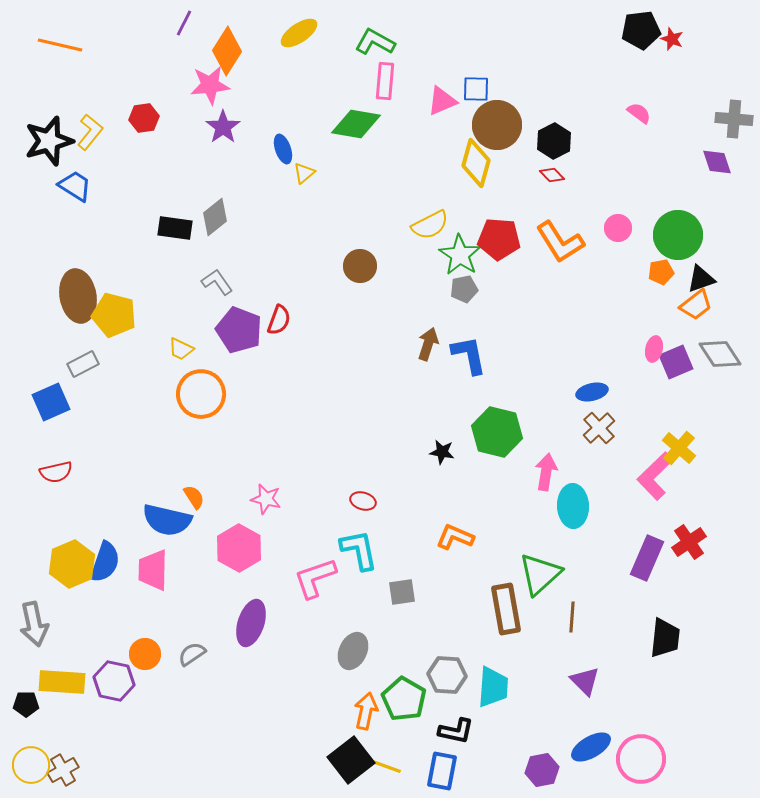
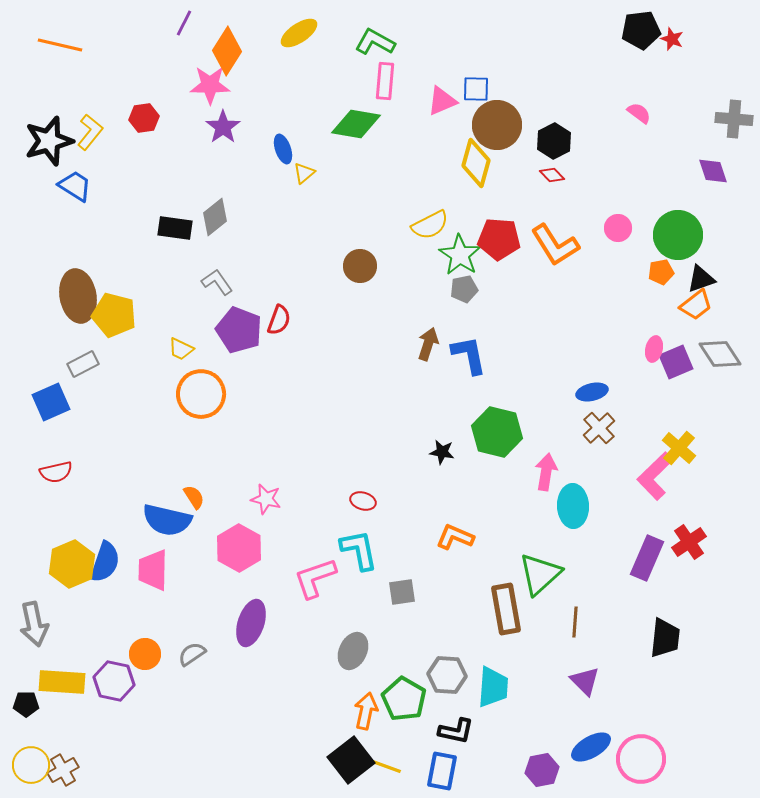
pink star at (210, 85): rotated 6 degrees clockwise
purple diamond at (717, 162): moved 4 px left, 9 px down
orange L-shape at (560, 242): moved 5 px left, 3 px down
brown line at (572, 617): moved 3 px right, 5 px down
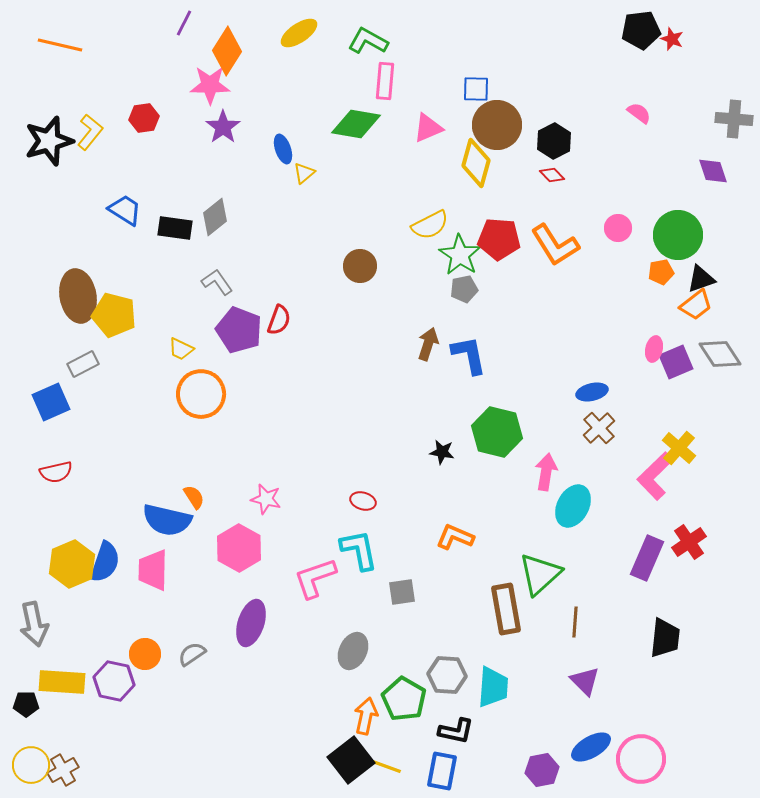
green L-shape at (375, 42): moved 7 px left, 1 px up
pink triangle at (442, 101): moved 14 px left, 27 px down
blue trapezoid at (75, 186): moved 50 px right, 24 px down
cyan ellipse at (573, 506): rotated 30 degrees clockwise
orange arrow at (366, 711): moved 5 px down
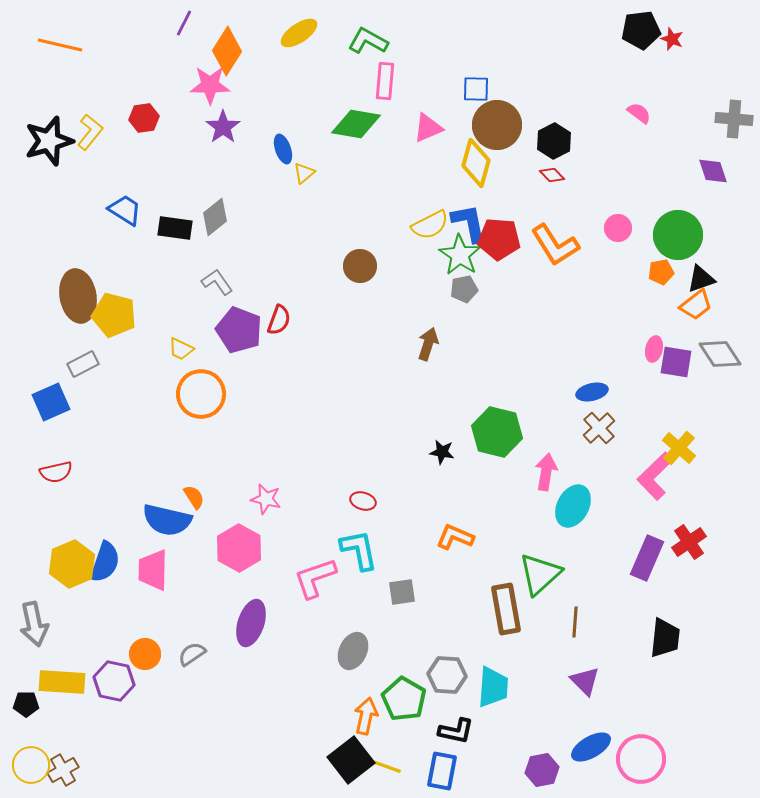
blue L-shape at (469, 355): moved 132 px up
purple square at (676, 362): rotated 32 degrees clockwise
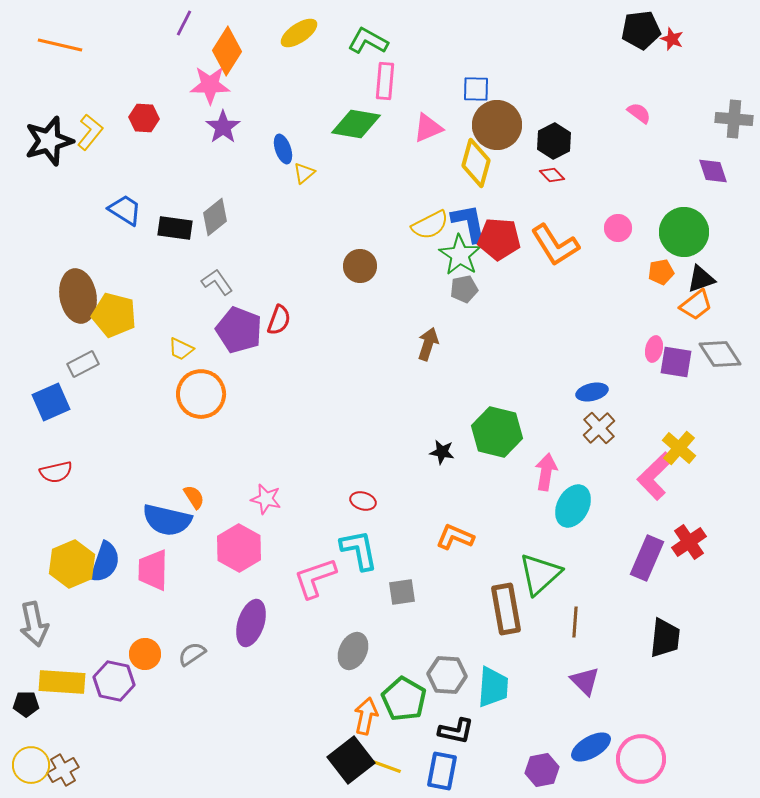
red hexagon at (144, 118): rotated 12 degrees clockwise
green circle at (678, 235): moved 6 px right, 3 px up
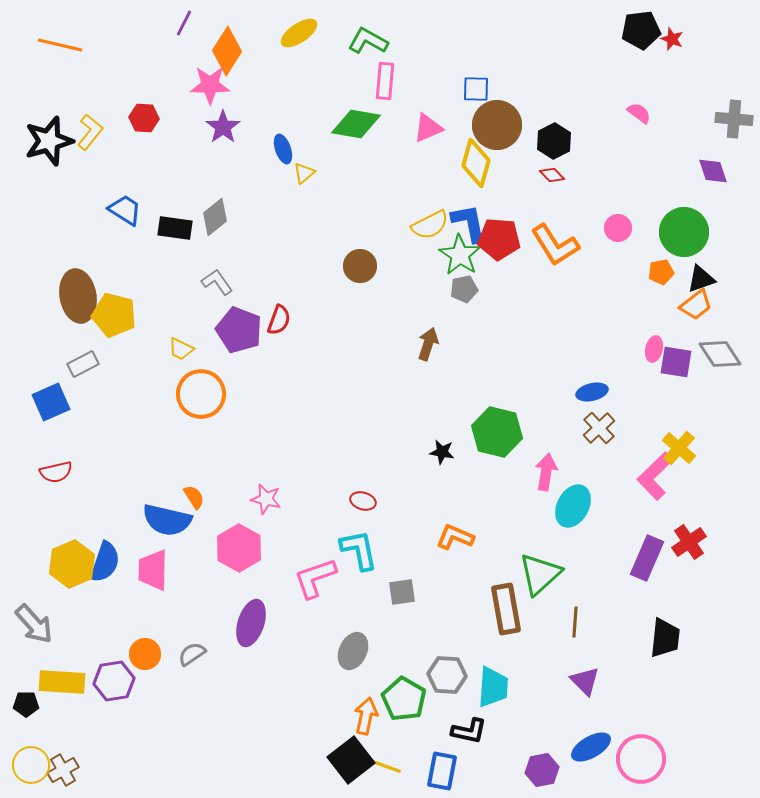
gray arrow at (34, 624): rotated 30 degrees counterclockwise
purple hexagon at (114, 681): rotated 21 degrees counterclockwise
black L-shape at (456, 731): moved 13 px right
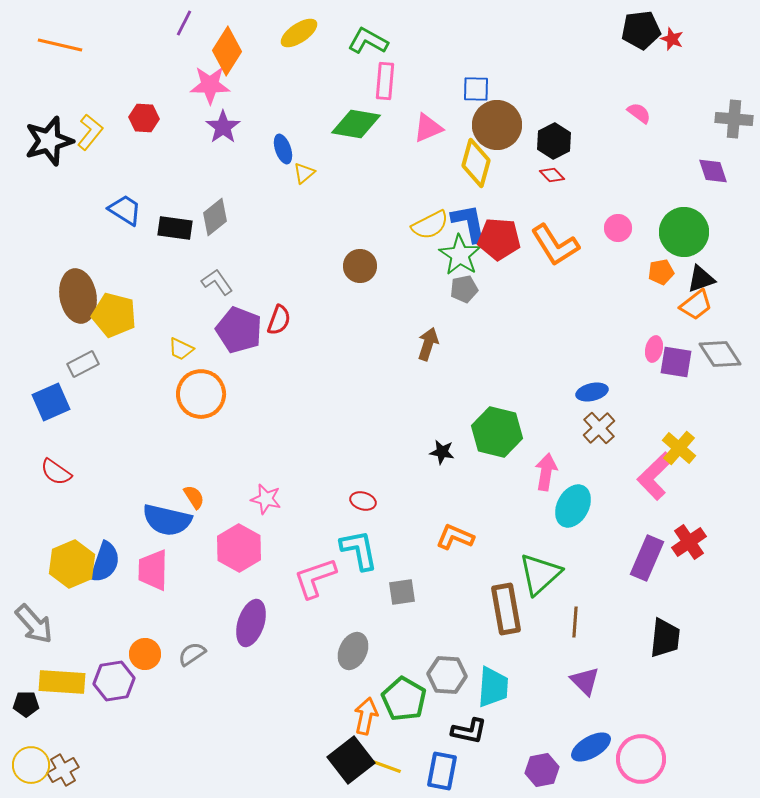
red semicircle at (56, 472): rotated 48 degrees clockwise
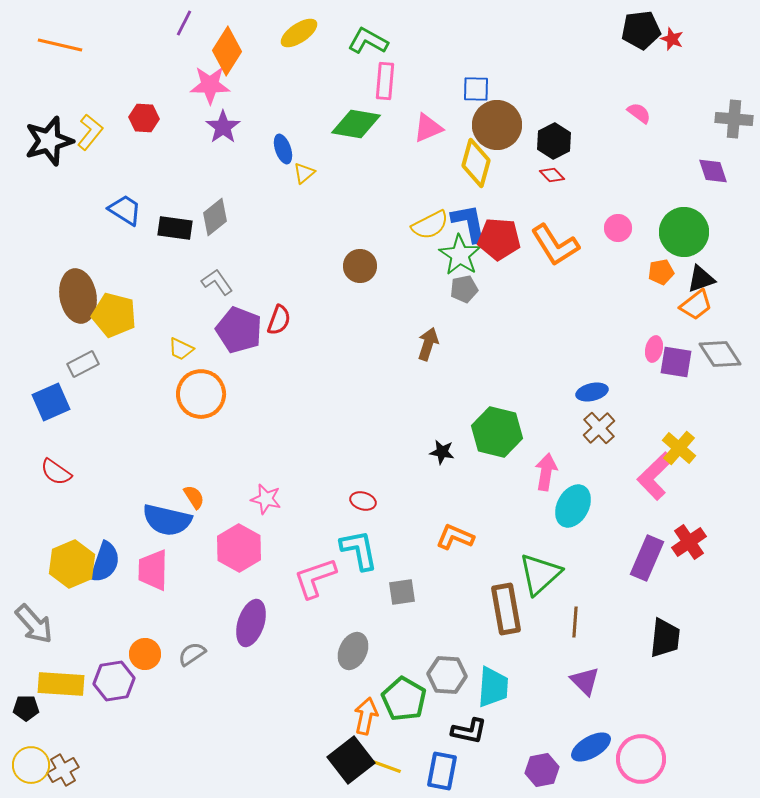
yellow rectangle at (62, 682): moved 1 px left, 2 px down
black pentagon at (26, 704): moved 4 px down
